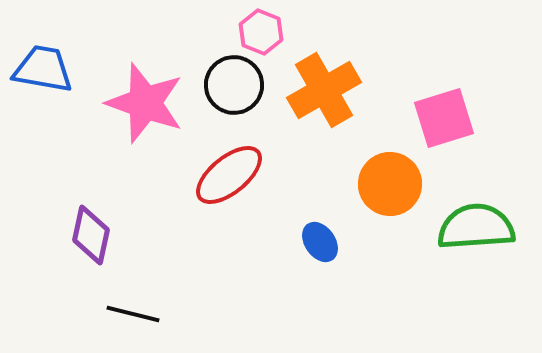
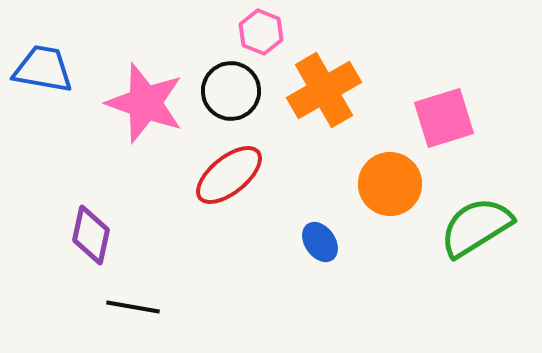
black circle: moved 3 px left, 6 px down
green semicircle: rotated 28 degrees counterclockwise
black line: moved 7 px up; rotated 4 degrees counterclockwise
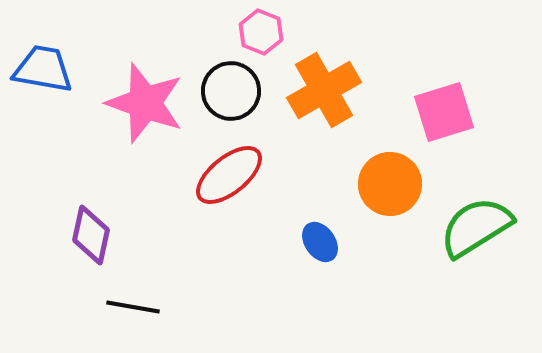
pink square: moved 6 px up
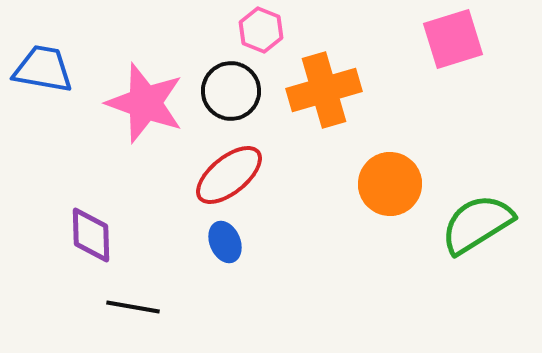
pink hexagon: moved 2 px up
orange cross: rotated 14 degrees clockwise
pink square: moved 9 px right, 73 px up
green semicircle: moved 1 px right, 3 px up
purple diamond: rotated 14 degrees counterclockwise
blue ellipse: moved 95 px left; rotated 12 degrees clockwise
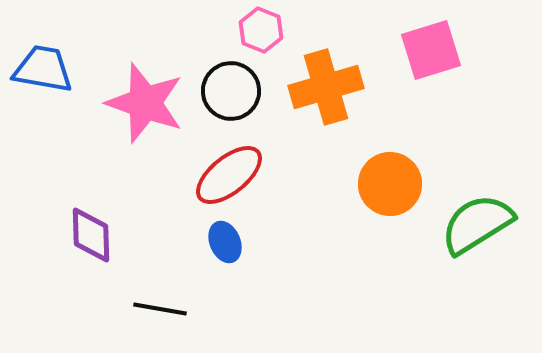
pink square: moved 22 px left, 11 px down
orange cross: moved 2 px right, 3 px up
black line: moved 27 px right, 2 px down
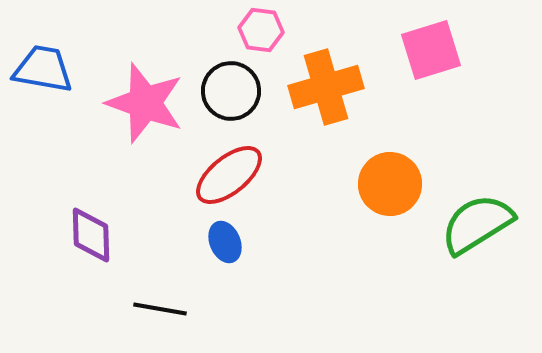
pink hexagon: rotated 15 degrees counterclockwise
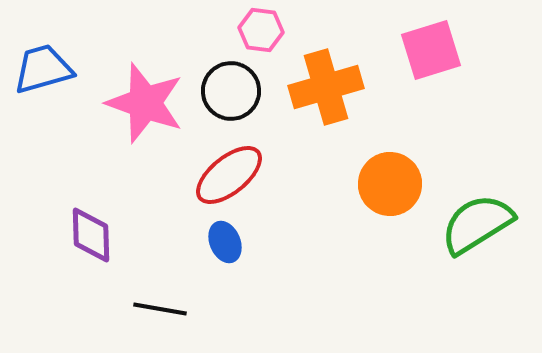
blue trapezoid: rotated 26 degrees counterclockwise
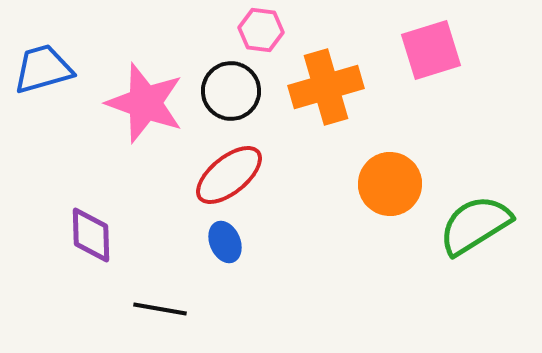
green semicircle: moved 2 px left, 1 px down
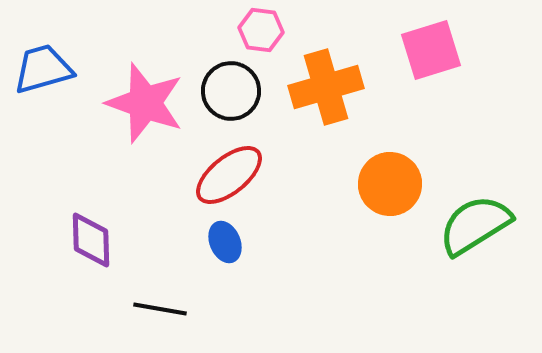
purple diamond: moved 5 px down
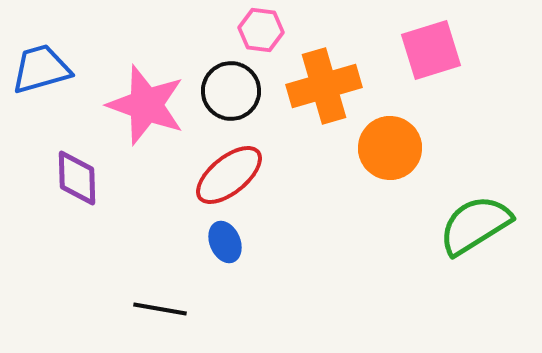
blue trapezoid: moved 2 px left
orange cross: moved 2 px left, 1 px up
pink star: moved 1 px right, 2 px down
orange circle: moved 36 px up
purple diamond: moved 14 px left, 62 px up
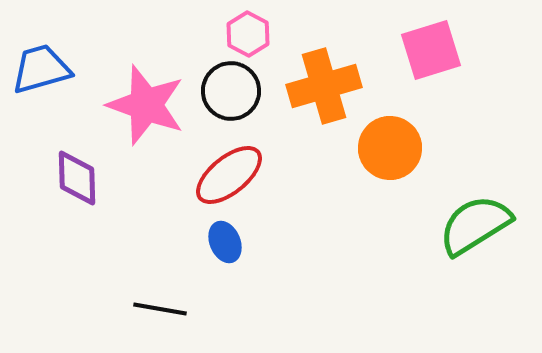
pink hexagon: moved 13 px left, 4 px down; rotated 21 degrees clockwise
